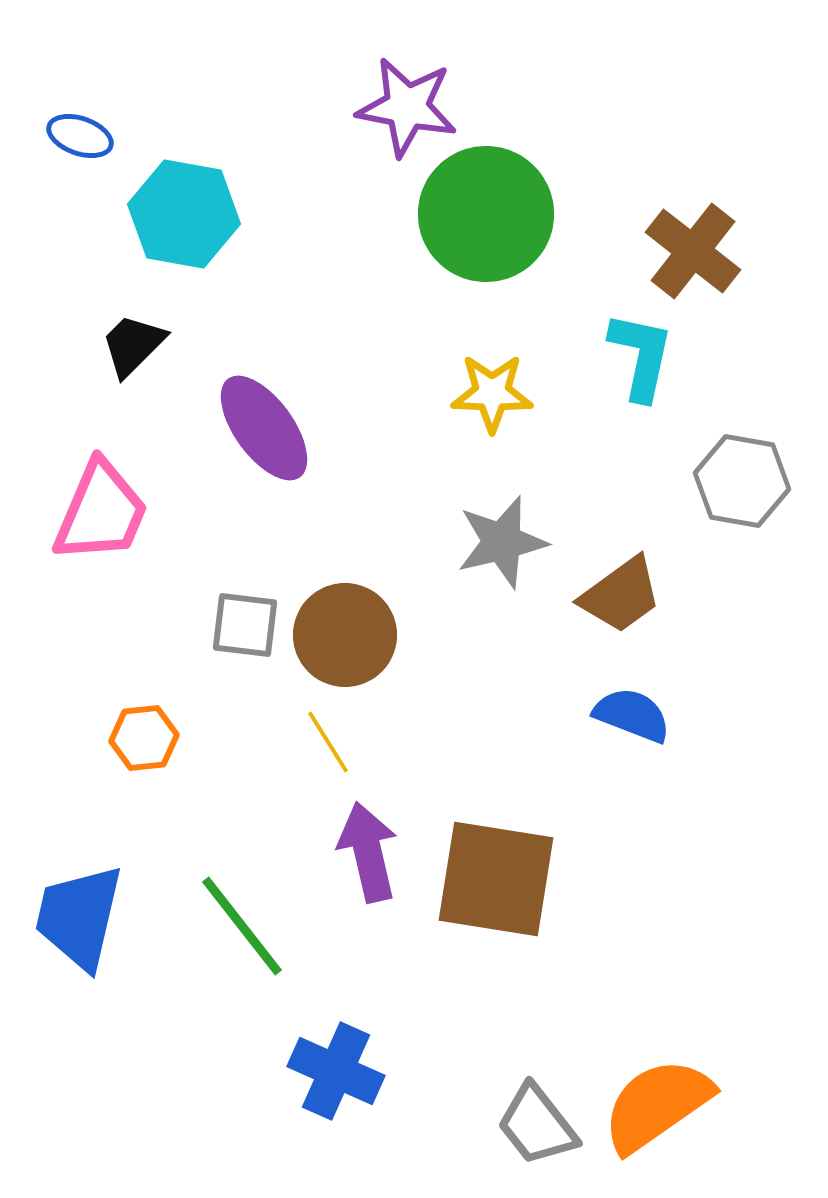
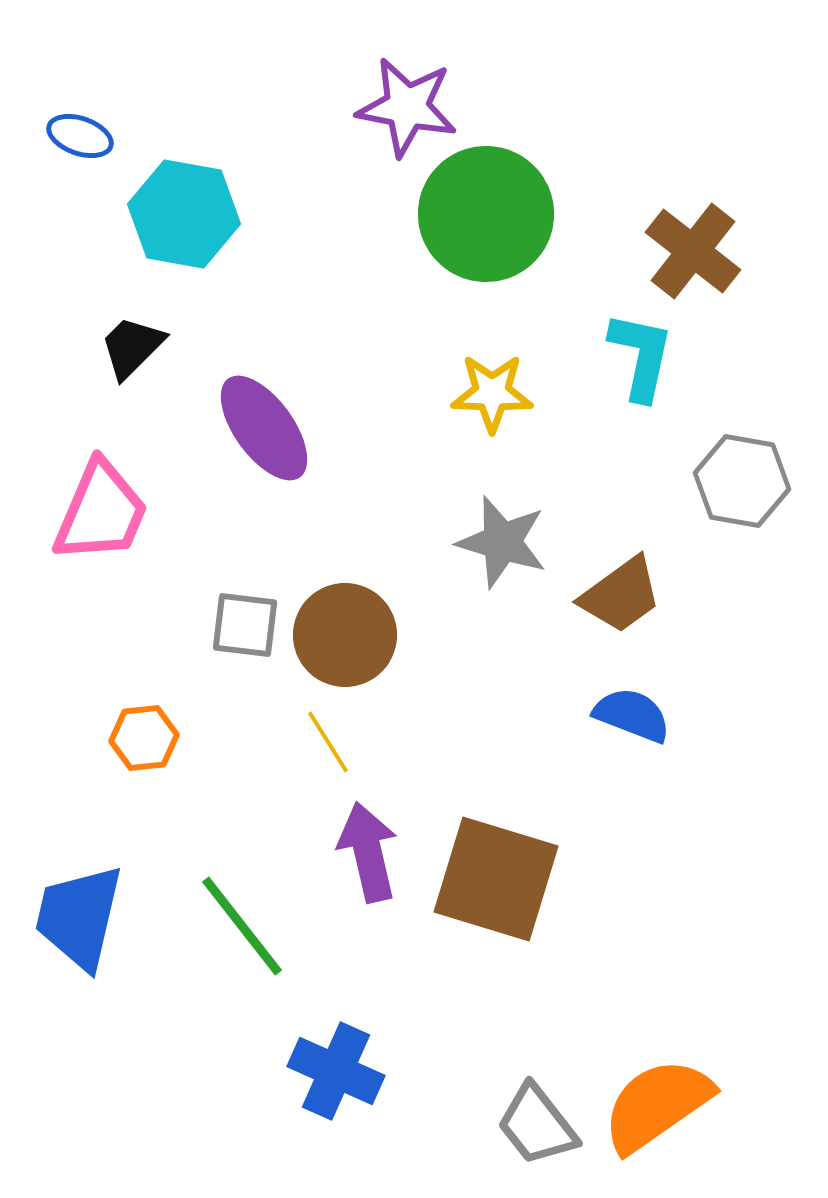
black trapezoid: moved 1 px left, 2 px down
gray star: rotated 30 degrees clockwise
brown square: rotated 8 degrees clockwise
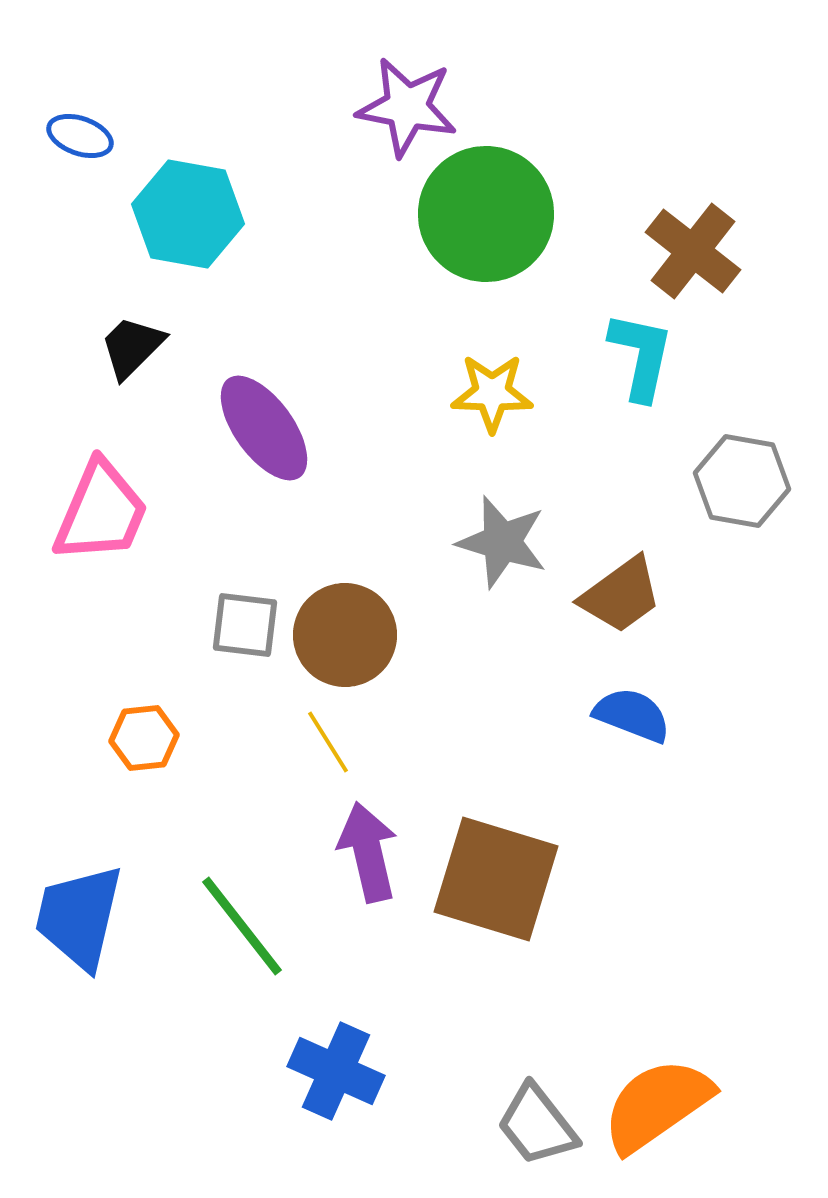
cyan hexagon: moved 4 px right
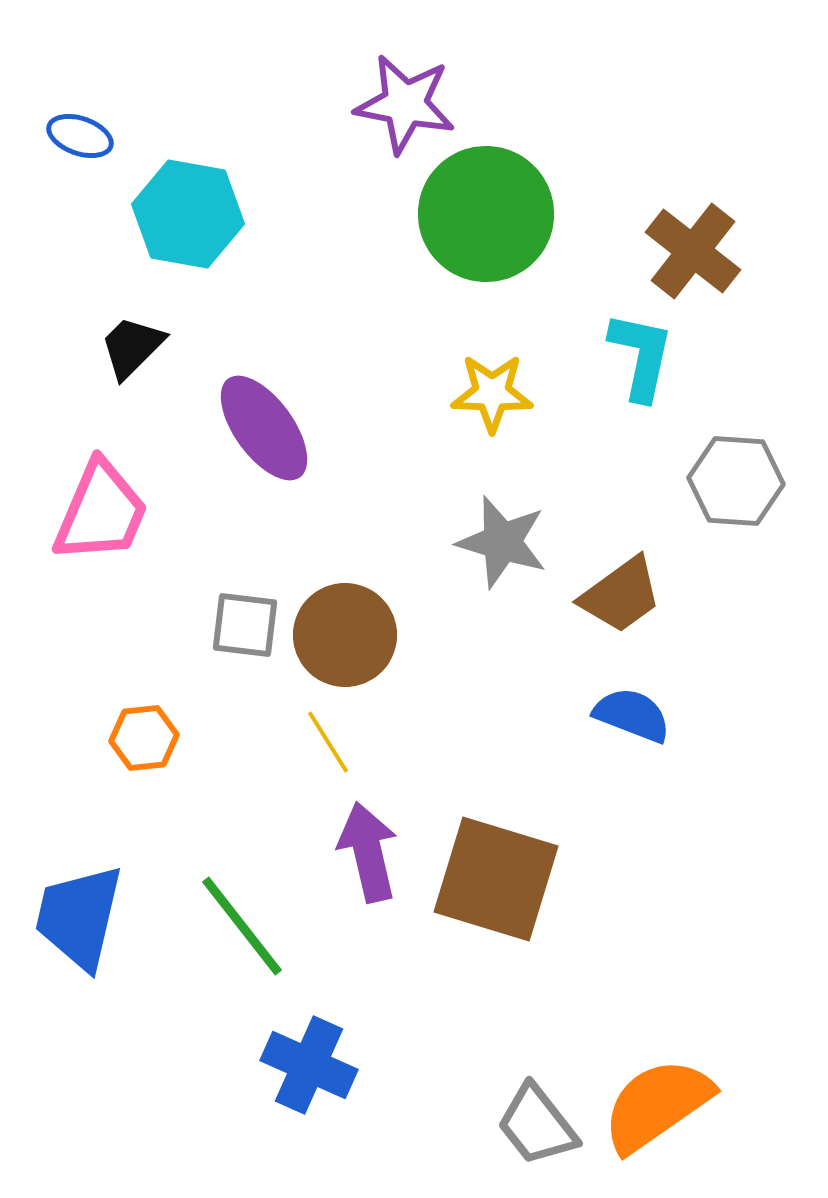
purple star: moved 2 px left, 3 px up
gray hexagon: moved 6 px left; rotated 6 degrees counterclockwise
blue cross: moved 27 px left, 6 px up
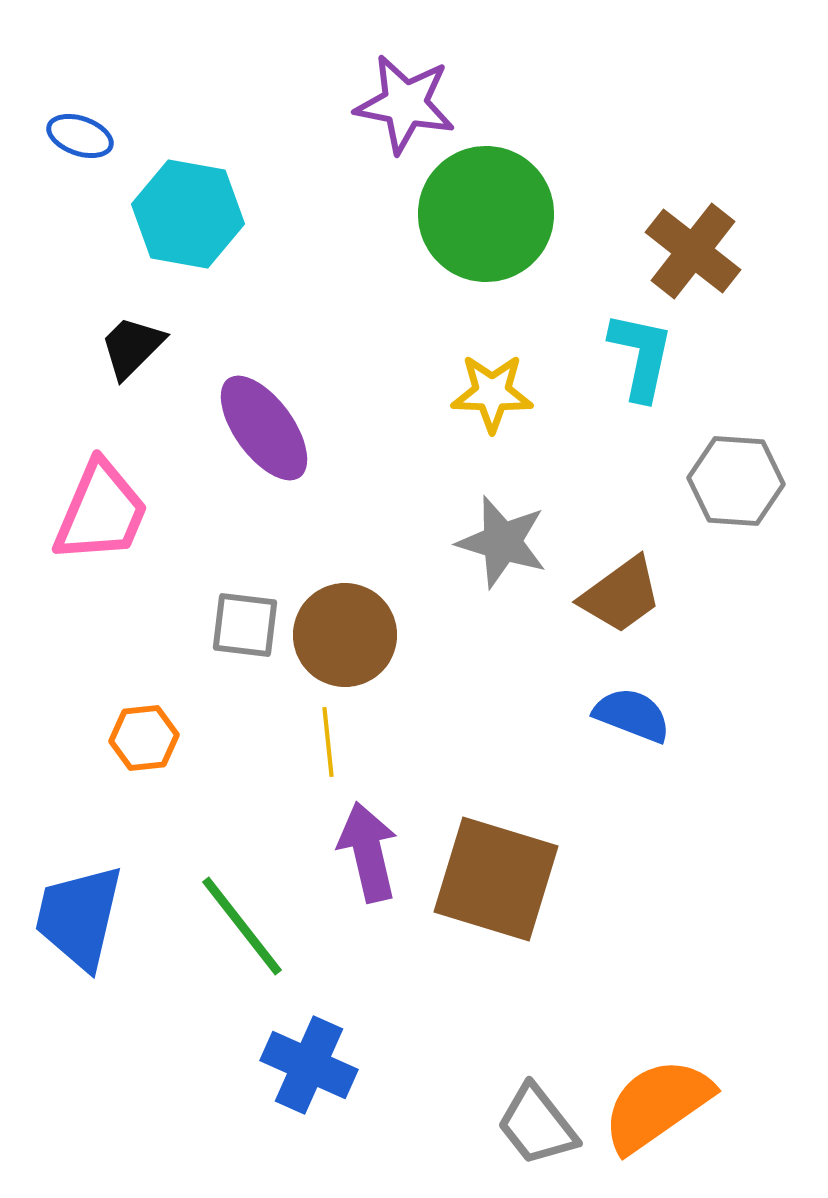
yellow line: rotated 26 degrees clockwise
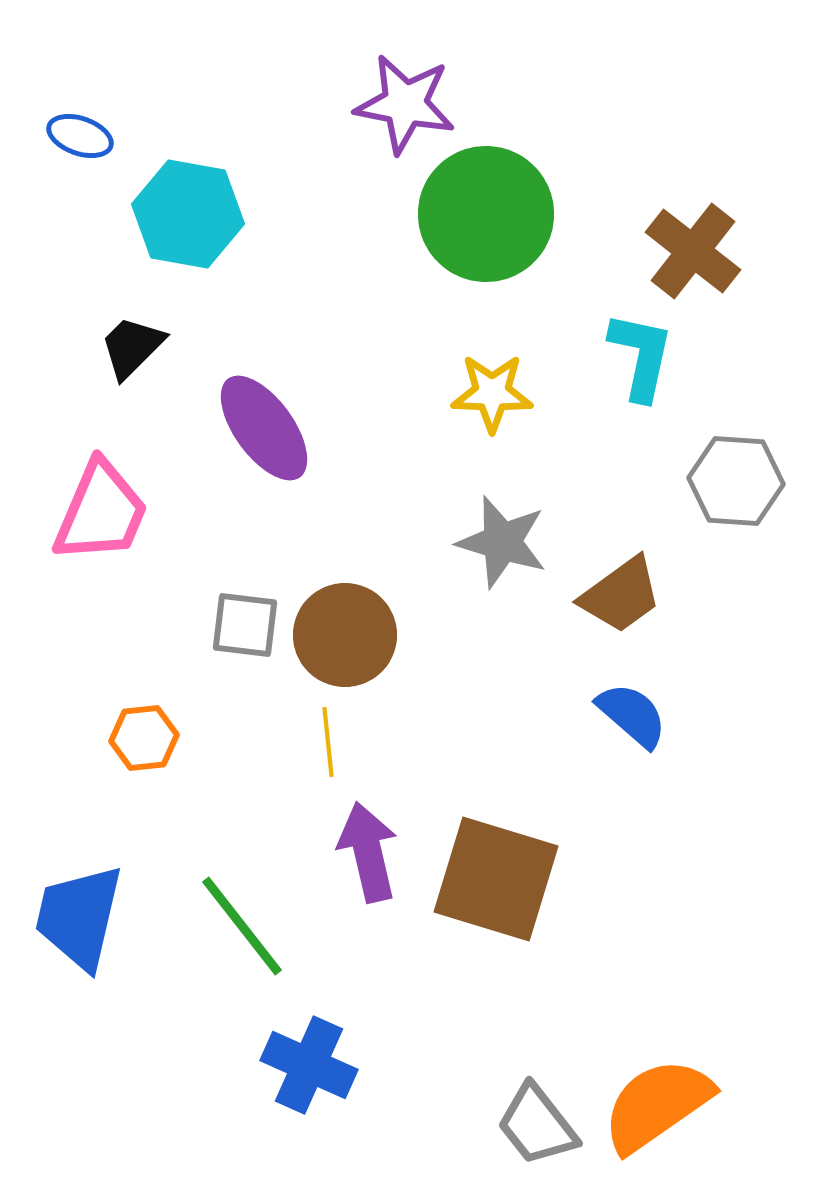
blue semicircle: rotated 20 degrees clockwise
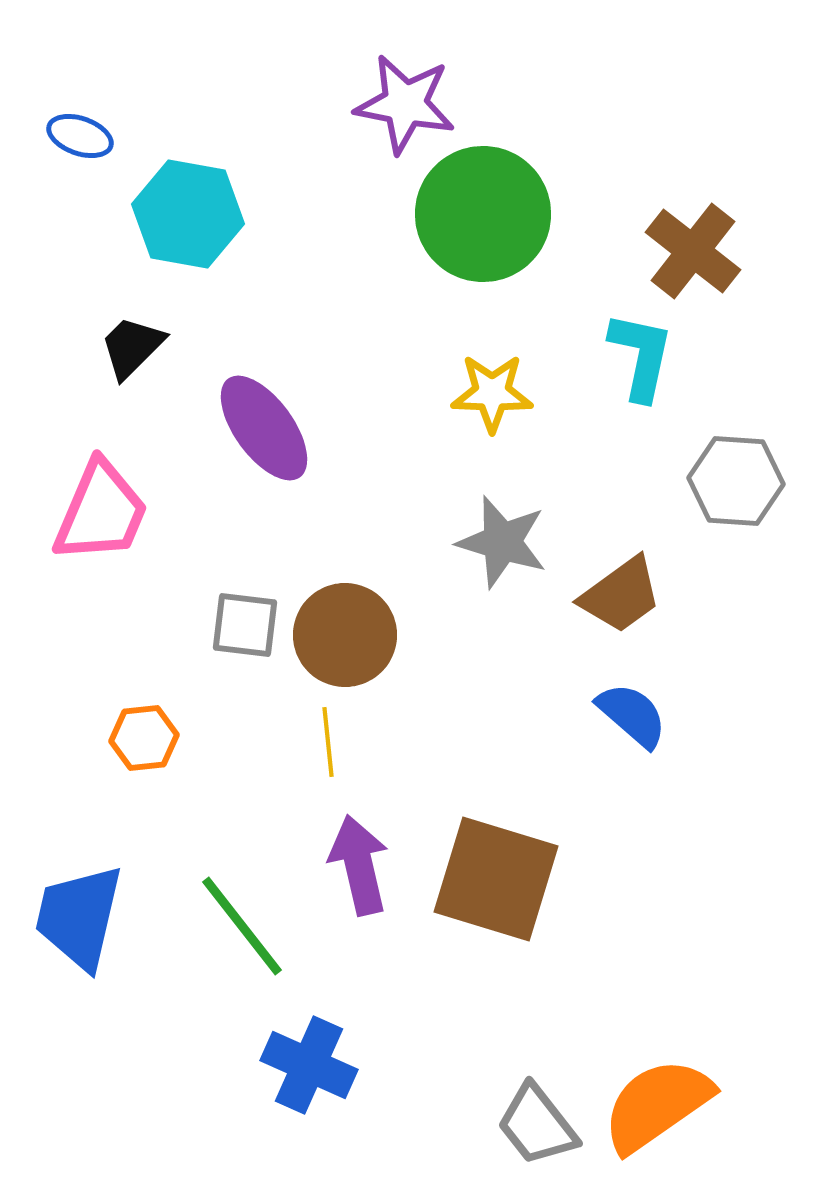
green circle: moved 3 px left
purple arrow: moved 9 px left, 13 px down
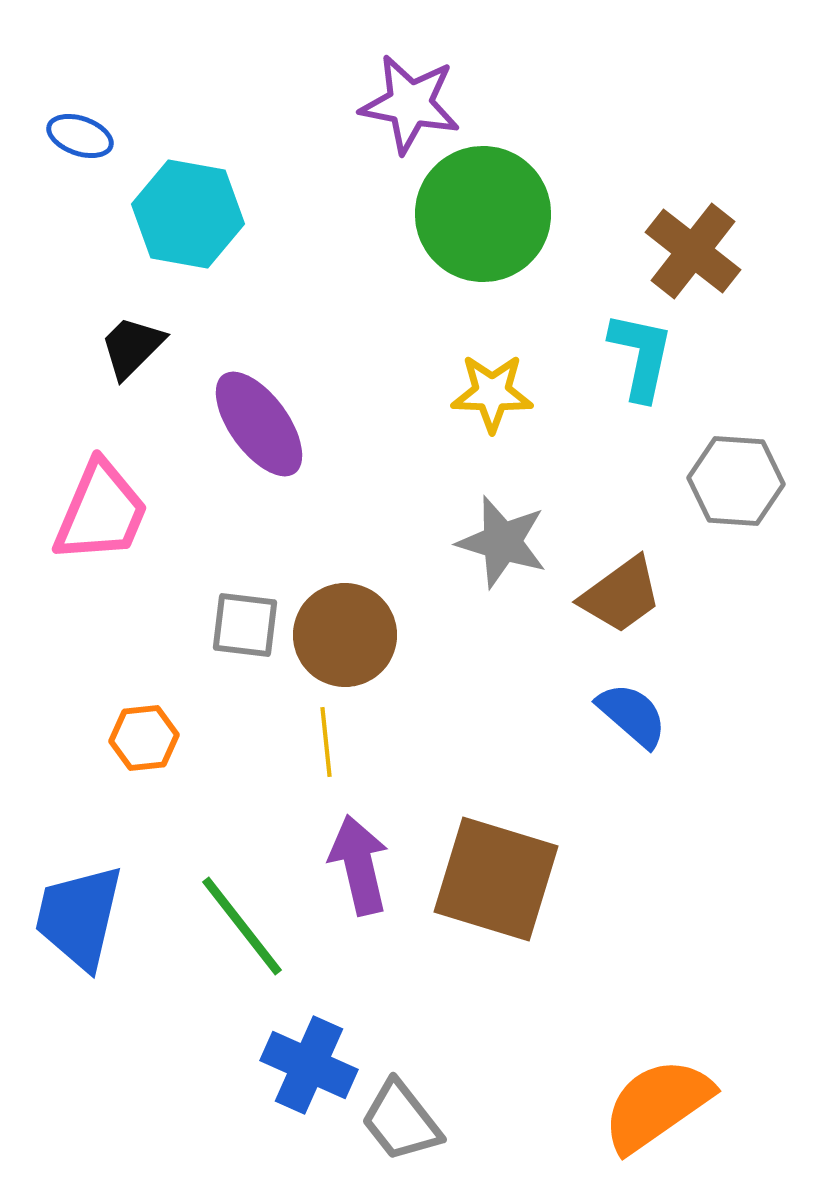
purple star: moved 5 px right
purple ellipse: moved 5 px left, 4 px up
yellow line: moved 2 px left
gray trapezoid: moved 136 px left, 4 px up
